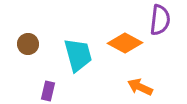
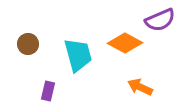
purple semicircle: rotated 60 degrees clockwise
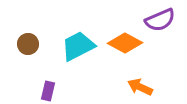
cyan trapezoid: moved 9 px up; rotated 102 degrees counterclockwise
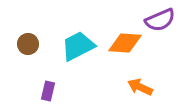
orange diamond: rotated 24 degrees counterclockwise
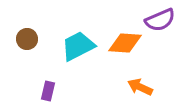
brown circle: moved 1 px left, 5 px up
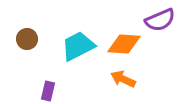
orange diamond: moved 1 px left, 1 px down
orange arrow: moved 17 px left, 8 px up
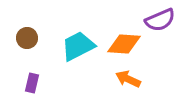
brown circle: moved 1 px up
orange arrow: moved 5 px right
purple rectangle: moved 16 px left, 8 px up
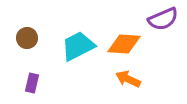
purple semicircle: moved 3 px right, 1 px up
